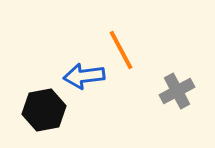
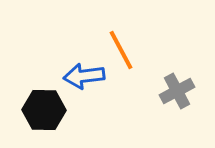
black hexagon: rotated 12 degrees clockwise
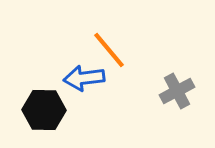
orange line: moved 12 px left; rotated 12 degrees counterclockwise
blue arrow: moved 2 px down
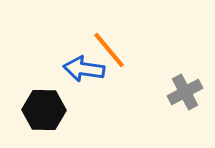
blue arrow: moved 9 px up; rotated 15 degrees clockwise
gray cross: moved 8 px right, 1 px down
